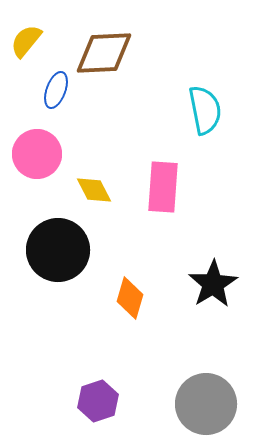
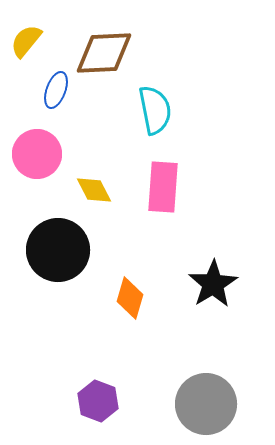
cyan semicircle: moved 50 px left
purple hexagon: rotated 21 degrees counterclockwise
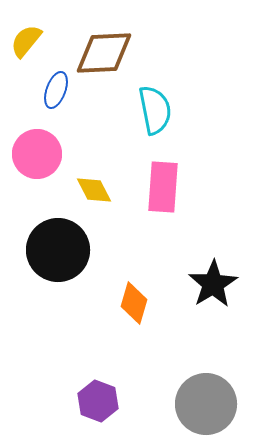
orange diamond: moved 4 px right, 5 px down
